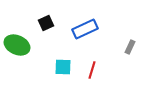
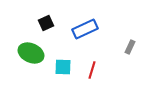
green ellipse: moved 14 px right, 8 px down
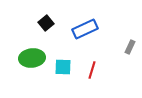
black square: rotated 14 degrees counterclockwise
green ellipse: moved 1 px right, 5 px down; rotated 30 degrees counterclockwise
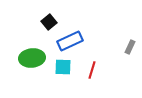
black square: moved 3 px right, 1 px up
blue rectangle: moved 15 px left, 12 px down
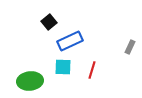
green ellipse: moved 2 px left, 23 px down
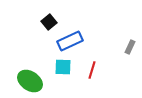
green ellipse: rotated 40 degrees clockwise
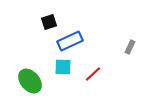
black square: rotated 21 degrees clockwise
red line: moved 1 px right, 4 px down; rotated 30 degrees clockwise
green ellipse: rotated 15 degrees clockwise
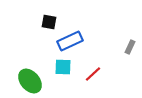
black square: rotated 28 degrees clockwise
